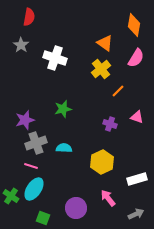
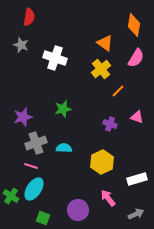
gray star: rotated 14 degrees counterclockwise
purple star: moved 2 px left, 3 px up
purple circle: moved 2 px right, 2 px down
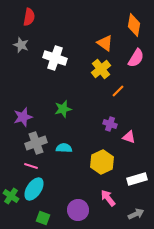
pink triangle: moved 8 px left, 20 px down
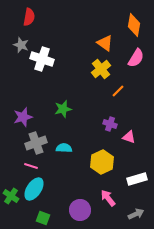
white cross: moved 13 px left, 1 px down
purple circle: moved 2 px right
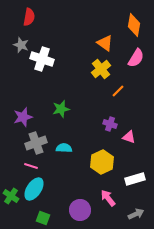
green star: moved 2 px left
white rectangle: moved 2 px left
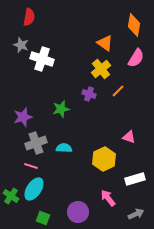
purple cross: moved 21 px left, 30 px up
yellow hexagon: moved 2 px right, 3 px up
purple circle: moved 2 px left, 2 px down
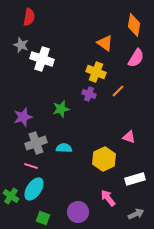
yellow cross: moved 5 px left, 3 px down; rotated 30 degrees counterclockwise
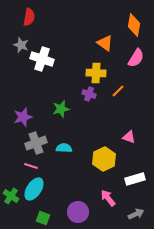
yellow cross: moved 1 px down; rotated 18 degrees counterclockwise
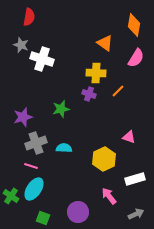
pink arrow: moved 1 px right, 2 px up
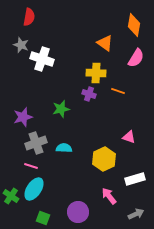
orange line: rotated 64 degrees clockwise
